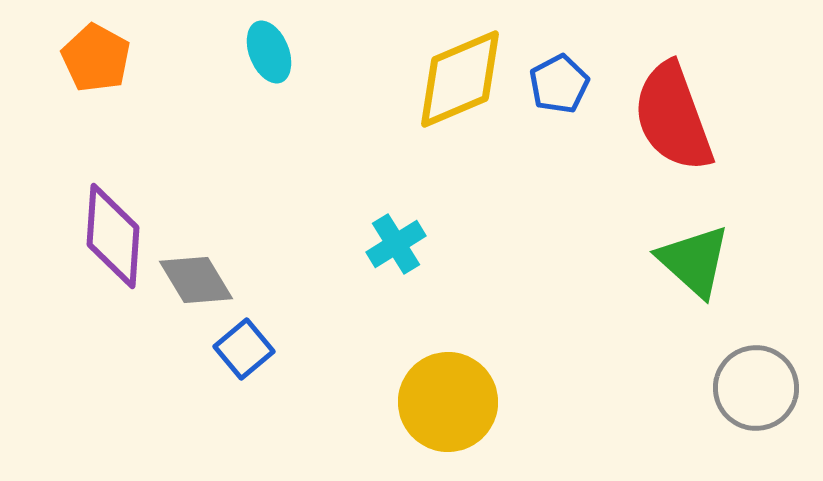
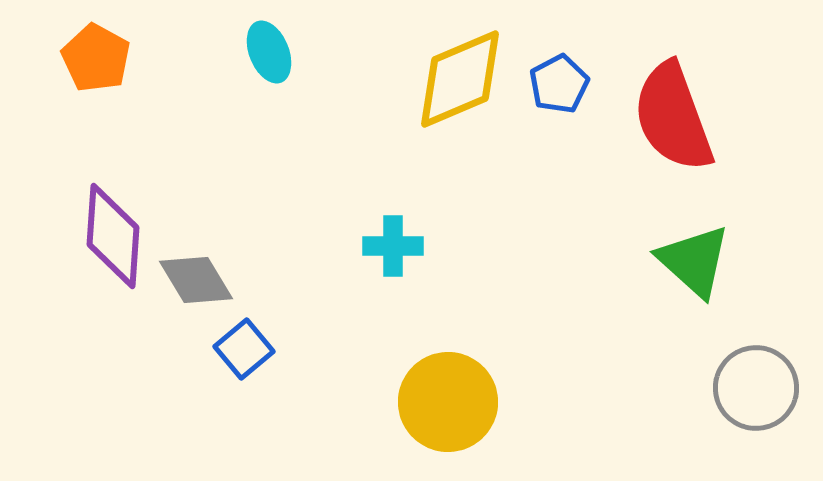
cyan cross: moved 3 px left, 2 px down; rotated 32 degrees clockwise
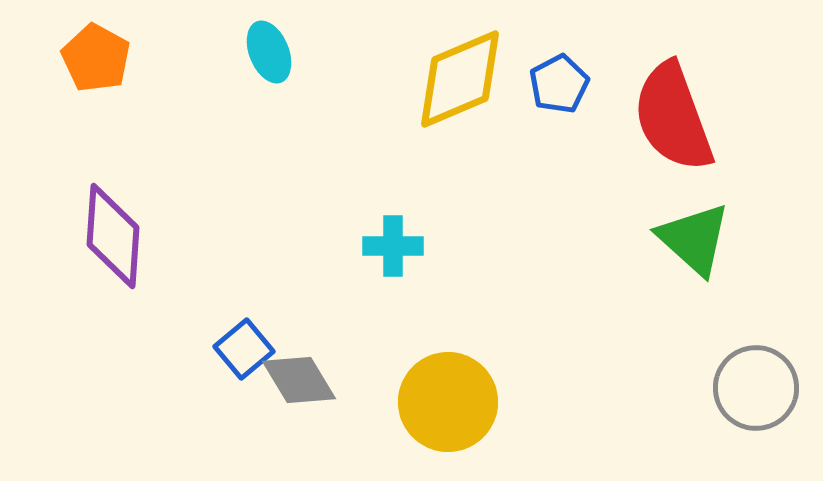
green triangle: moved 22 px up
gray diamond: moved 103 px right, 100 px down
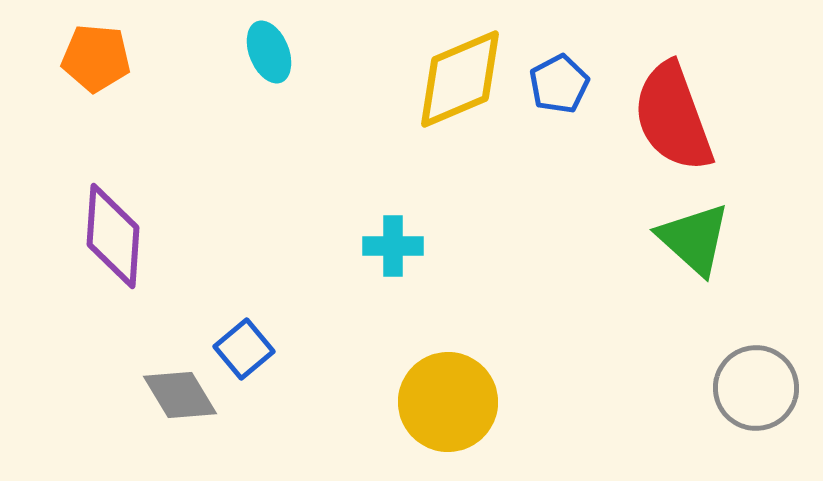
orange pentagon: rotated 24 degrees counterclockwise
gray diamond: moved 119 px left, 15 px down
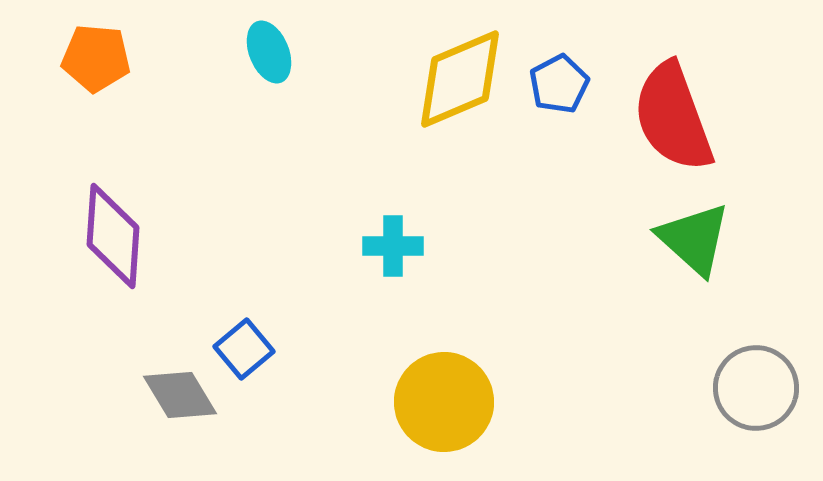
yellow circle: moved 4 px left
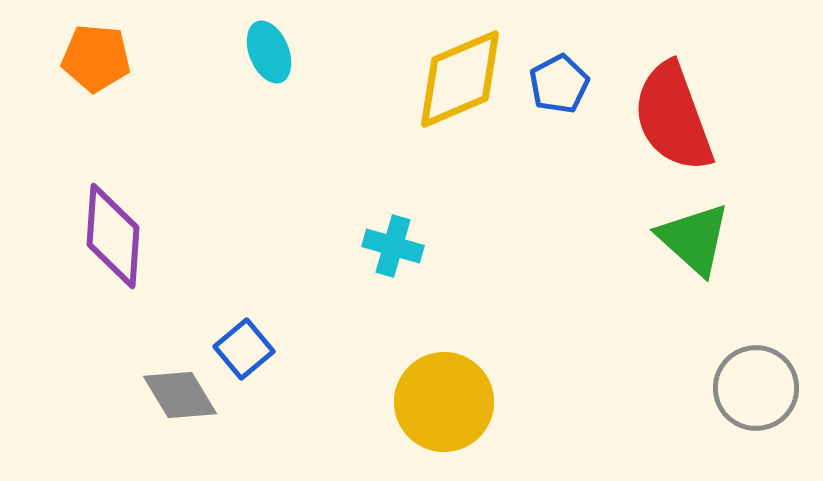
cyan cross: rotated 16 degrees clockwise
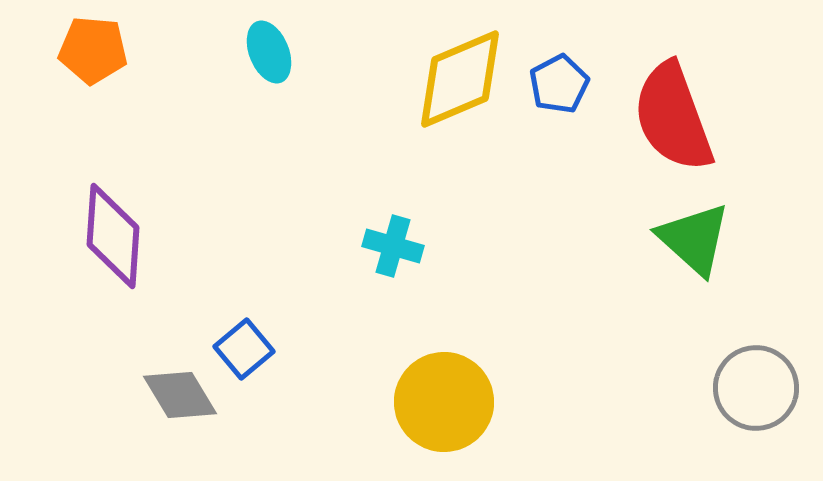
orange pentagon: moved 3 px left, 8 px up
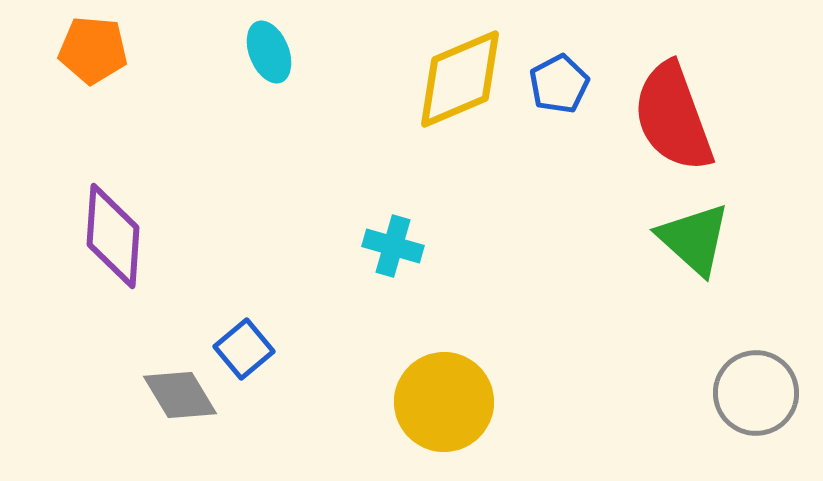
gray circle: moved 5 px down
